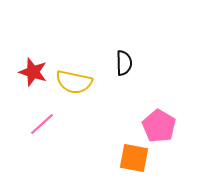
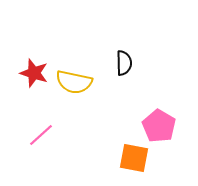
red star: moved 1 px right, 1 px down
pink line: moved 1 px left, 11 px down
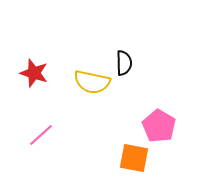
yellow semicircle: moved 18 px right
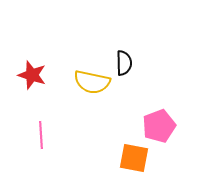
red star: moved 2 px left, 2 px down
pink pentagon: rotated 20 degrees clockwise
pink line: rotated 52 degrees counterclockwise
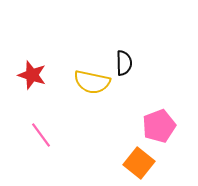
pink line: rotated 32 degrees counterclockwise
orange square: moved 5 px right, 5 px down; rotated 28 degrees clockwise
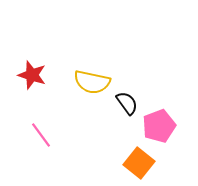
black semicircle: moved 3 px right, 40 px down; rotated 35 degrees counterclockwise
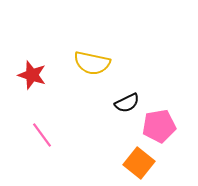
yellow semicircle: moved 19 px up
black semicircle: rotated 100 degrees clockwise
pink pentagon: rotated 12 degrees clockwise
pink line: moved 1 px right
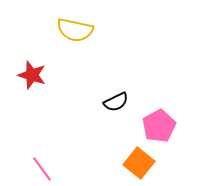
yellow semicircle: moved 17 px left, 33 px up
black semicircle: moved 11 px left, 1 px up
pink pentagon: rotated 20 degrees counterclockwise
pink line: moved 34 px down
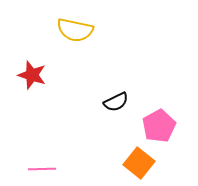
pink line: rotated 56 degrees counterclockwise
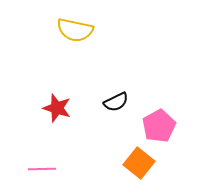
red star: moved 25 px right, 33 px down
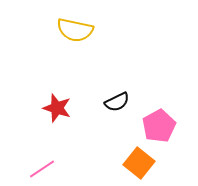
black semicircle: moved 1 px right
pink line: rotated 32 degrees counterclockwise
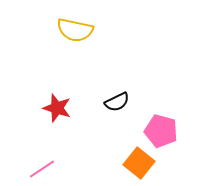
pink pentagon: moved 2 px right, 5 px down; rotated 28 degrees counterclockwise
